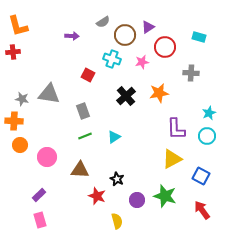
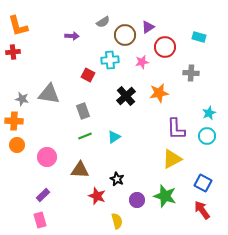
cyan cross: moved 2 px left, 1 px down; rotated 24 degrees counterclockwise
orange circle: moved 3 px left
blue square: moved 2 px right, 7 px down
purple rectangle: moved 4 px right
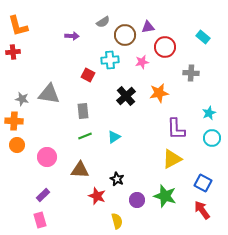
purple triangle: rotated 24 degrees clockwise
cyan rectangle: moved 4 px right; rotated 24 degrees clockwise
gray rectangle: rotated 14 degrees clockwise
cyan circle: moved 5 px right, 2 px down
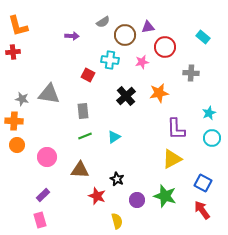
cyan cross: rotated 12 degrees clockwise
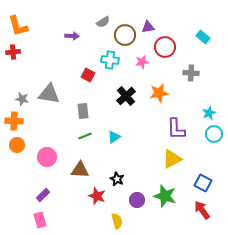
cyan circle: moved 2 px right, 4 px up
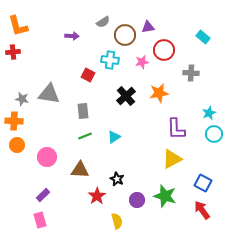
red circle: moved 1 px left, 3 px down
red star: rotated 18 degrees clockwise
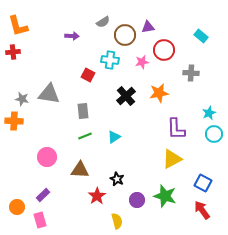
cyan rectangle: moved 2 px left, 1 px up
orange circle: moved 62 px down
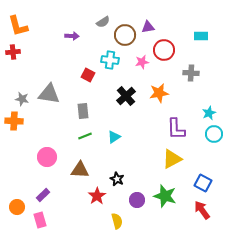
cyan rectangle: rotated 40 degrees counterclockwise
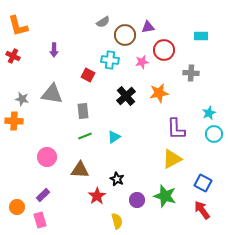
purple arrow: moved 18 px left, 14 px down; rotated 88 degrees clockwise
red cross: moved 4 px down; rotated 32 degrees clockwise
gray triangle: moved 3 px right
